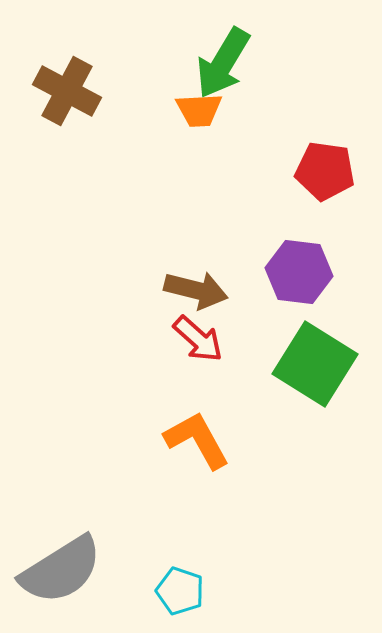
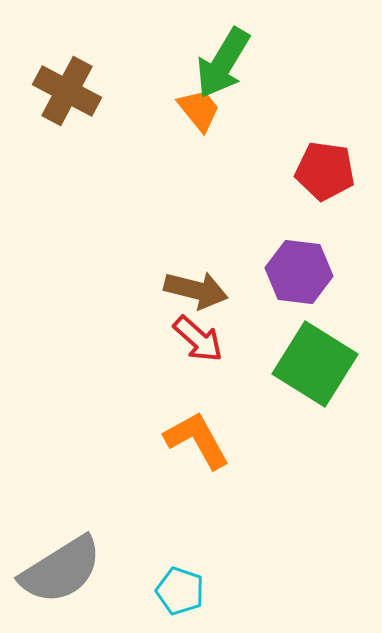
orange trapezoid: rotated 126 degrees counterclockwise
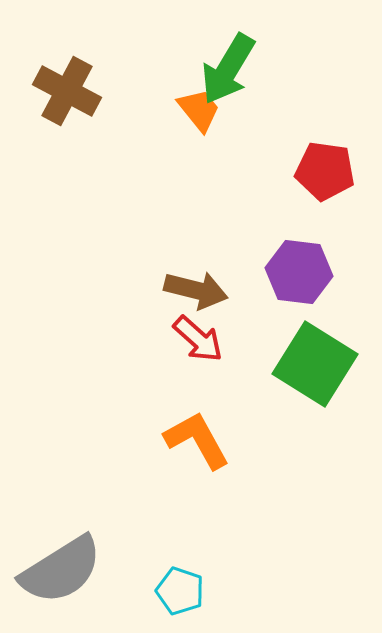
green arrow: moved 5 px right, 6 px down
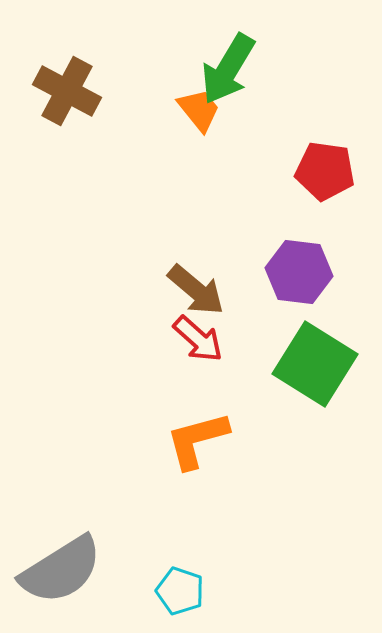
brown arrow: rotated 26 degrees clockwise
orange L-shape: rotated 76 degrees counterclockwise
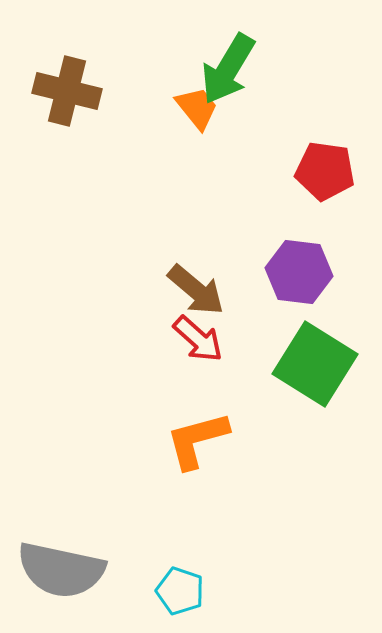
brown cross: rotated 14 degrees counterclockwise
orange trapezoid: moved 2 px left, 2 px up
gray semicircle: rotated 44 degrees clockwise
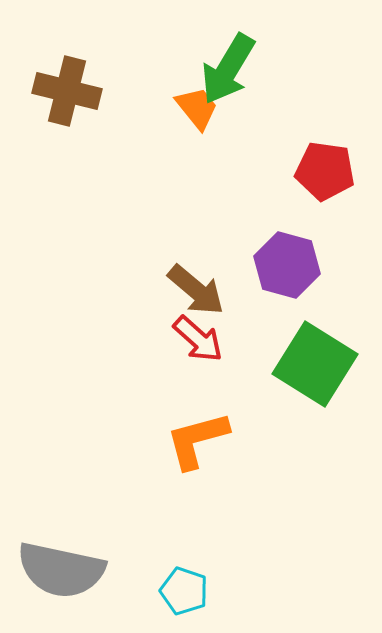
purple hexagon: moved 12 px left, 7 px up; rotated 8 degrees clockwise
cyan pentagon: moved 4 px right
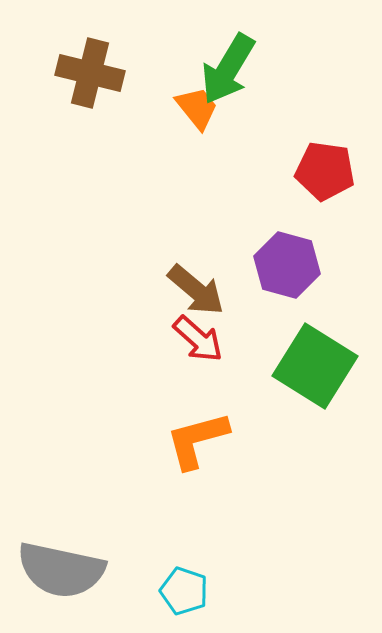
brown cross: moved 23 px right, 18 px up
green square: moved 2 px down
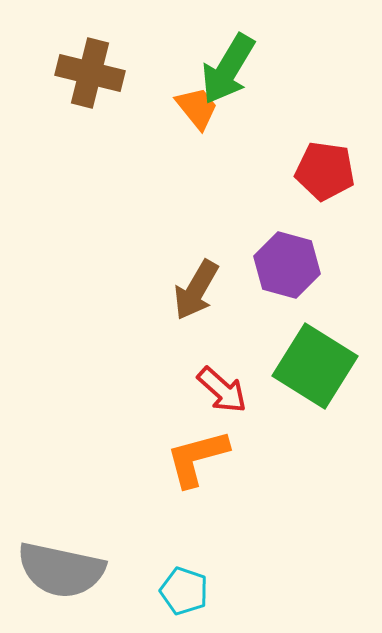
brown arrow: rotated 80 degrees clockwise
red arrow: moved 24 px right, 51 px down
orange L-shape: moved 18 px down
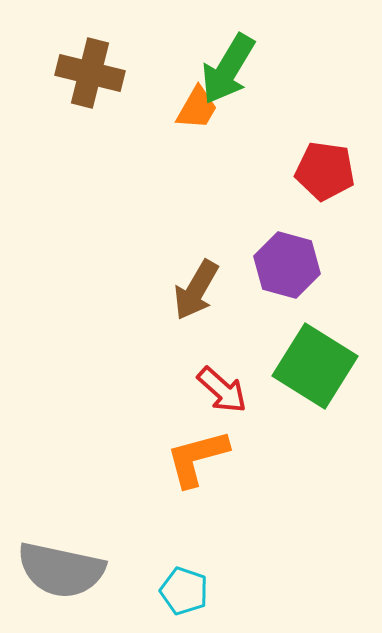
orange trapezoid: rotated 69 degrees clockwise
